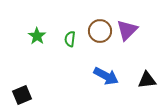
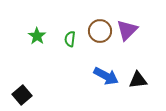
black triangle: moved 9 px left
black square: rotated 18 degrees counterclockwise
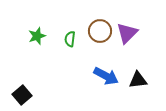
purple triangle: moved 3 px down
green star: rotated 18 degrees clockwise
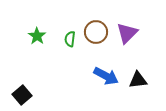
brown circle: moved 4 px left, 1 px down
green star: rotated 18 degrees counterclockwise
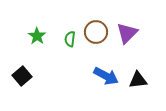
black square: moved 19 px up
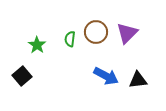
green star: moved 9 px down
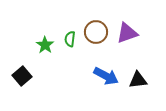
purple triangle: rotated 25 degrees clockwise
green star: moved 8 px right
